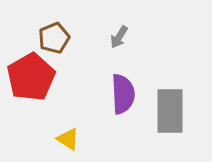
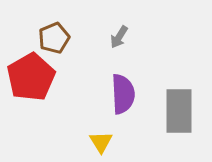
gray rectangle: moved 9 px right
yellow triangle: moved 33 px right, 3 px down; rotated 25 degrees clockwise
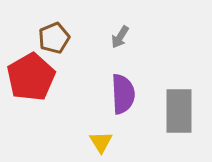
gray arrow: moved 1 px right
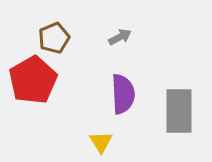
gray arrow: rotated 150 degrees counterclockwise
red pentagon: moved 2 px right, 3 px down
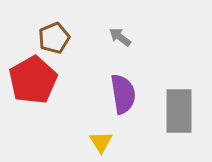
gray arrow: rotated 115 degrees counterclockwise
purple semicircle: rotated 6 degrees counterclockwise
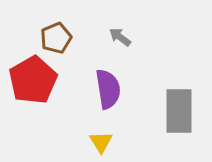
brown pentagon: moved 2 px right
purple semicircle: moved 15 px left, 5 px up
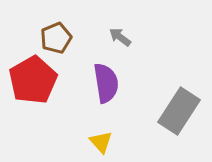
purple semicircle: moved 2 px left, 6 px up
gray rectangle: rotated 33 degrees clockwise
yellow triangle: rotated 10 degrees counterclockwise
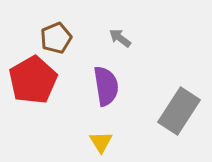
gray arrow: moved 1 px down
purple semicircle: moved 3 px down
yellow triangle: rotated 10 degrees clockwise
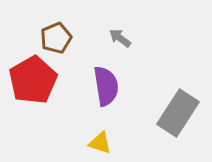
gray rectangle: moved 1 px left, 2 px down
yellow triangle: moved 1 px left, 1 px down; rotated 40 degrees counterclockwise
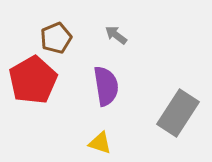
gray arrow: moved 4 px left, 3 px up
